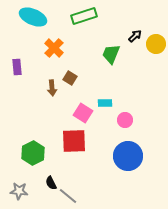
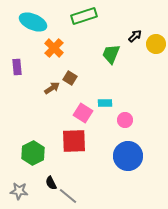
cyan ellipse: moved 5 px down
brown arrow: rotated 119 degrees counterclockwise
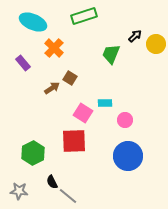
purple rectangle: moved 6 px right, 4 px up; rotated 35 degrees counterclockwise
black semicircle: moved 1 px right, 1 px up
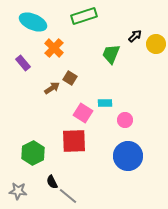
gray star: moved 1 px left
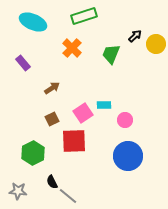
orange cross: moved 18 px right
brown square: moved 18 px left, 41 px down; rotated 32 degrees clockwise
cyan rectangle: moved 1 px left, 2 px down
pink square: rotated 24 degrees clockwise
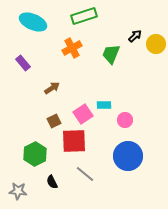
orange cross: rotated 18 degrees clockwise
pink square: moved 1 px down
brown square: moved 2 px right, 2 px down
green hexagon: moved 2 px right, 1 px down
gray line: moved 17 px right, 22 px up
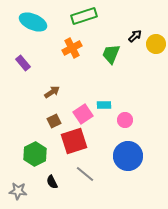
brown arrow: moved 4 px down
red square: rotated 16 degrees counterclockwise
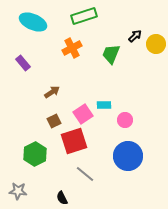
black semicircle: moved 10 px right, 16 px down
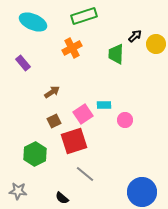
green trapezoid: moved 5 px right; rotated 20 degrees counterclockwise
blue circle: moved 14 px right, 36 px down
black semicircle: rotated 24 degrees counterclockwise
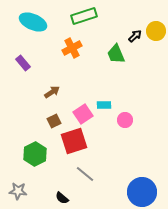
yellow circle: moved 13 px up
green trapezoid: rotated 25 degrees counterclockwise
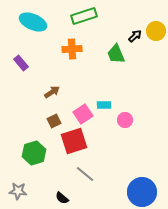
orange cross: moved 1 px down; rotated 24 degrees clockwise
purple rectangle: moved 2 px left
green hexagon: moved 1 px left, 1 px up; rotated 10 degrees clockwise
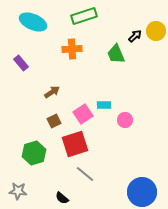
red square: moved 1 px right, 3 px down
